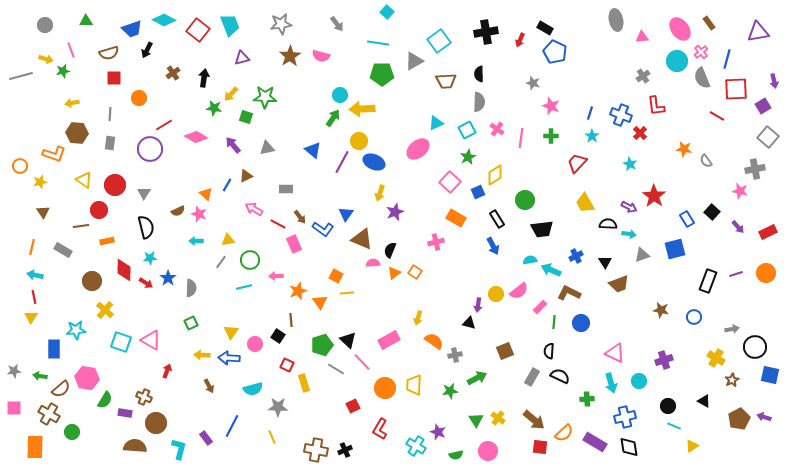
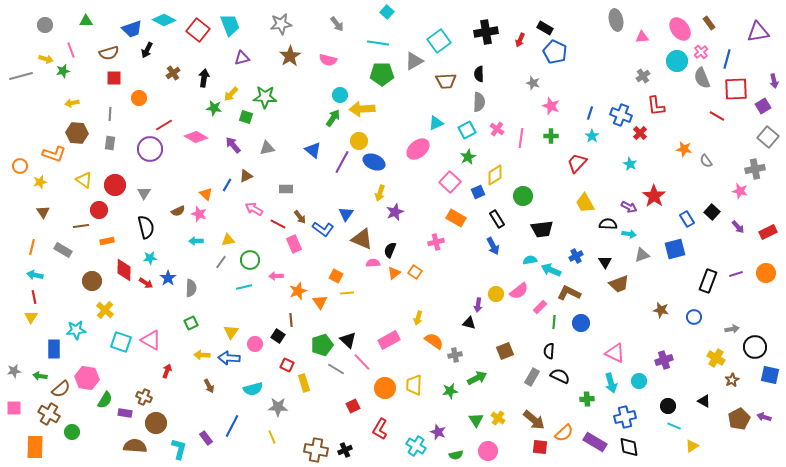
pink semicircle at (321, 56): moved 7 px right, 4 px down
green circle at (525, 200): moved 2 px left, 4 px up
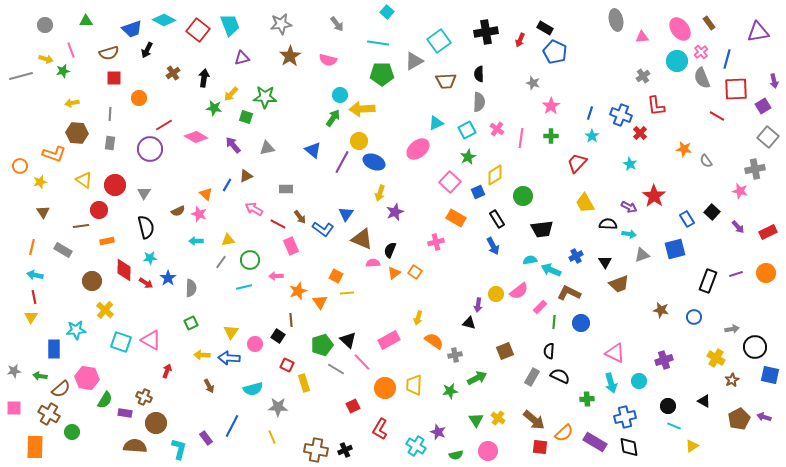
pink star at (551, 106): rotated 18 degrees clockwise
pink rectangle at (294, 244): moved 3 px left, 2 px down
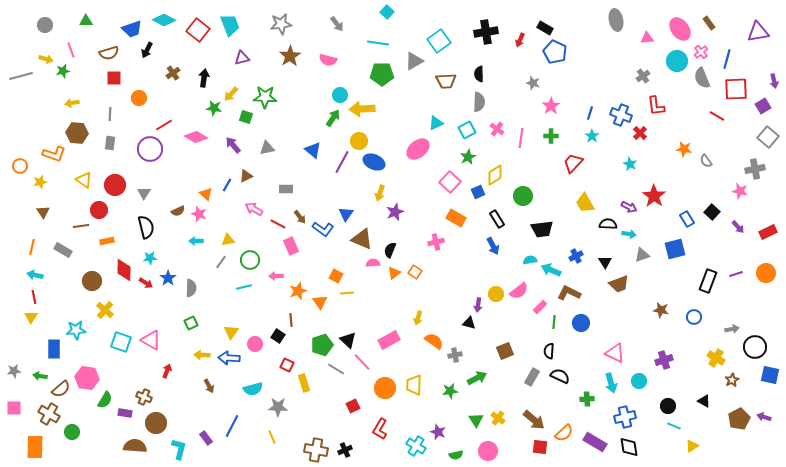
pink triangle at (642, 37): moved 5 px right, 1 px down
red trapezoid at (577, 163): moved 4 px left
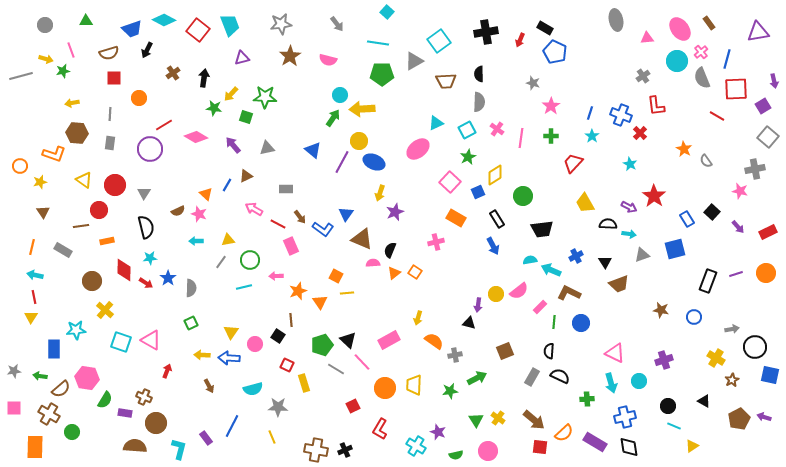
orange star at (684, 149): rotated 21 degrees clockwise
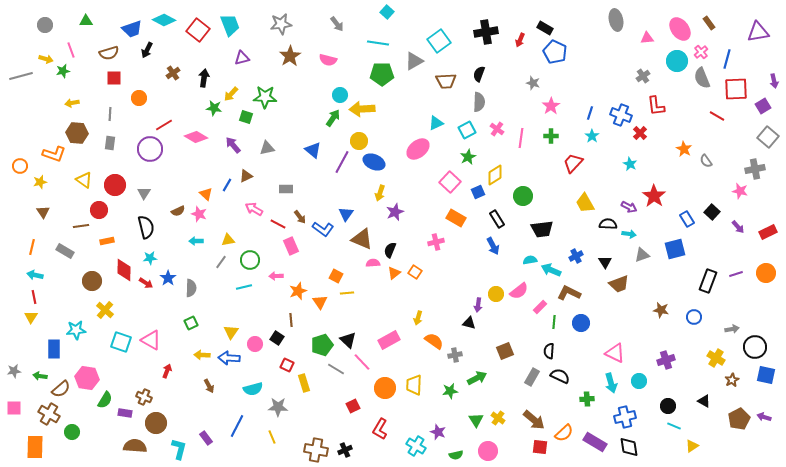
black semicircle at (479, 74): rotated 21 degrees clockwise
gray rectangle at (63, 250): moved 2 px right, 1 px down
black square at (278, 336): moved 1 px left, 2 px down
purple cross at (664, 360): moved 2 px right
blue square at (770, 375): moved 4 px left
blue line at (232, 426): moved 5 px right
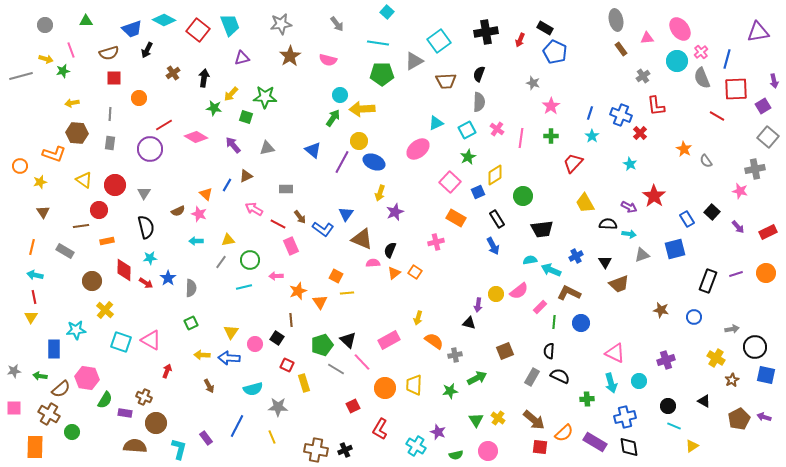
brown rectangle at (709, 23): moved 88 px left, 26 px down
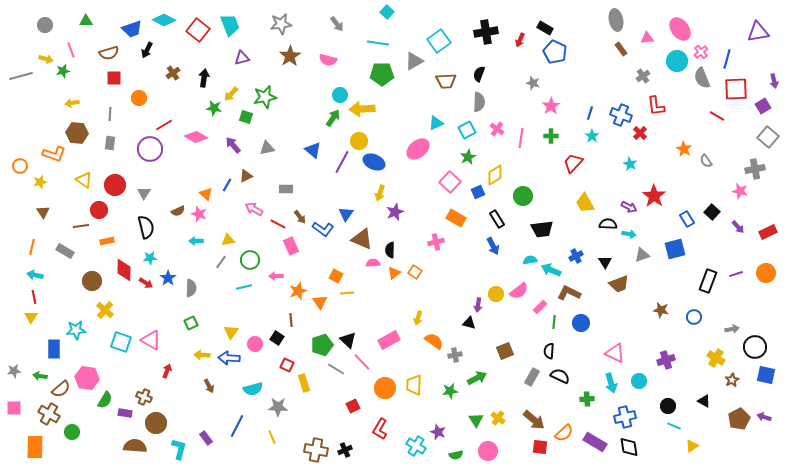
green star at (265, 97): rotated 15 degrees counterclockwise
black semicircle at (390, 250): rotated 21 degrees counterclockwise
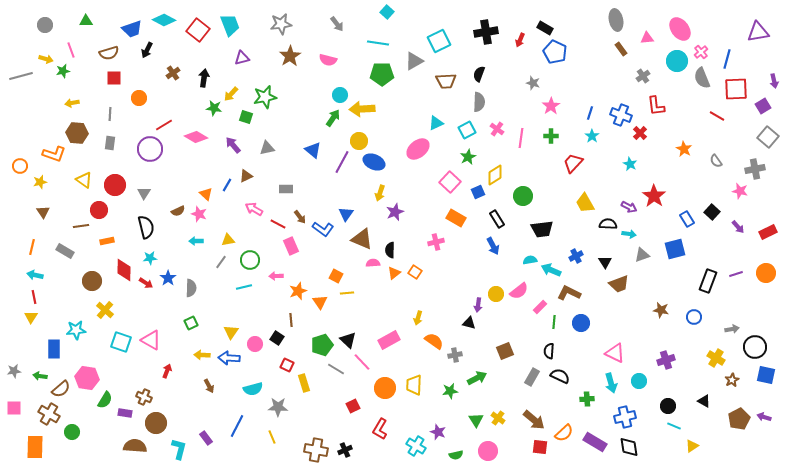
cyan square at (439, 41): rotated 10 degrees clockwise
gray semicircle at (706, 161): moved 10 px right
